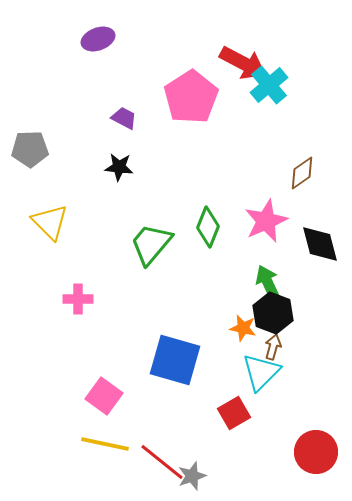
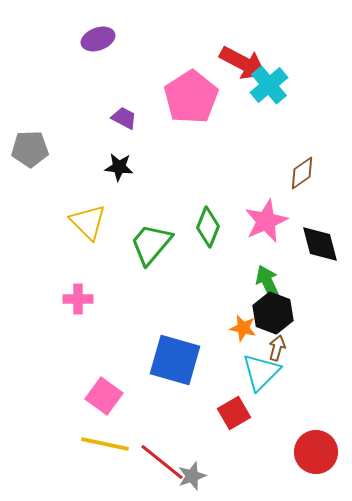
yellow triangle: moved 38 px right
brown arrow: moved 4 px right, 1 px down
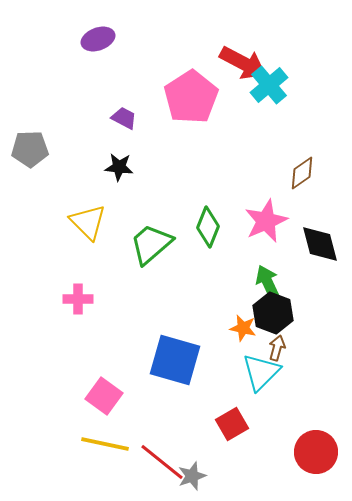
green trapezoid: rotated 9 degrees clockwise
red square: moved 2 px left, 11 px down
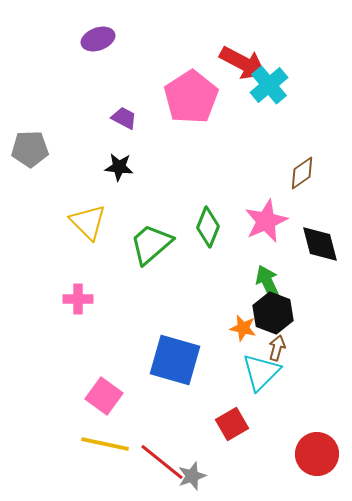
red circle: moved 1 px right, 2 px down
